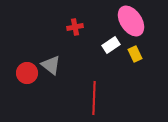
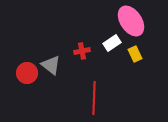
red cross: moved 7 px right, 24 px down
white rectangle: moved 1 px right, 2 px up
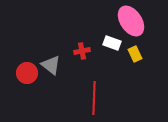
white rectangle: rotated 54 degrees clockwise
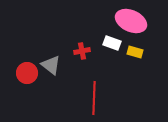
pink ellipse: rotated 32 degrees counterclockwise
yellow rectangle: moved 2 px up; rotated 49 degrees counterclockwise
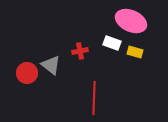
red cross: moved 2 px left
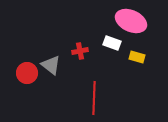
yellow rectangle: moved 2 px right, 5 px down
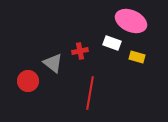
gray triangle: moved 2 px right, 2 px up
red circle: moved 1 px right, 8 px down
red line: moved 4 px left, 5 px up; rotated 8 degrees clockwise
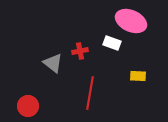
yellow rectangle: moved 1 px right, 19 px down; rotated 14 degrees counterclockwise
red circle: moved 25 px down
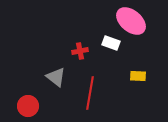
pink ellipse: rotated 16 degrees clockwise
white rectangle: moved 1 px left
gray triangle: moved 3 px right, 14 px down
